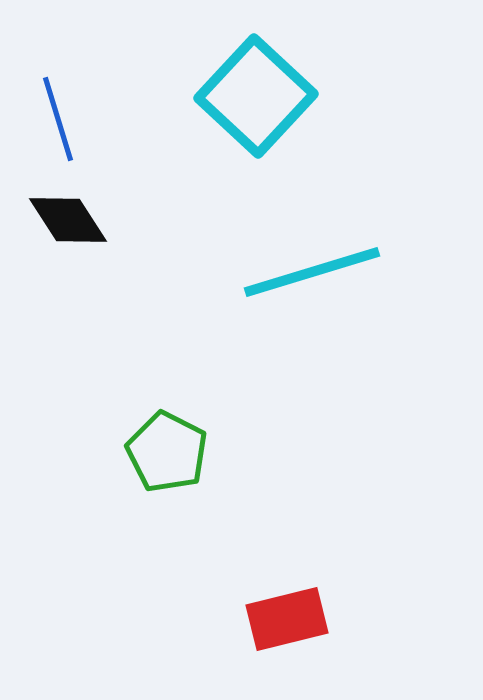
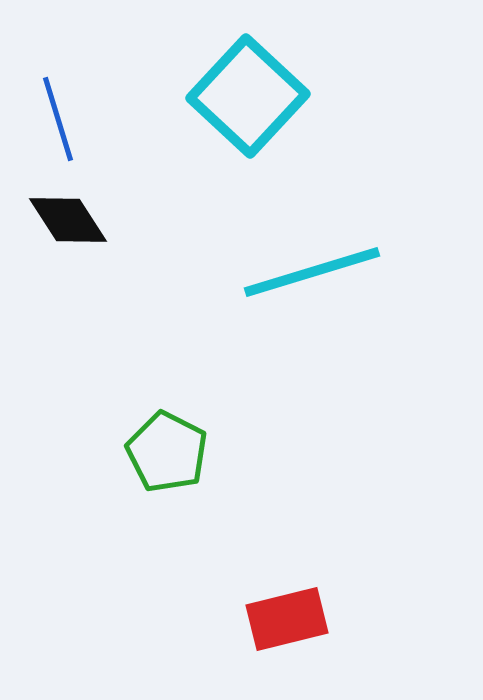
cyan square: moved 8 px left
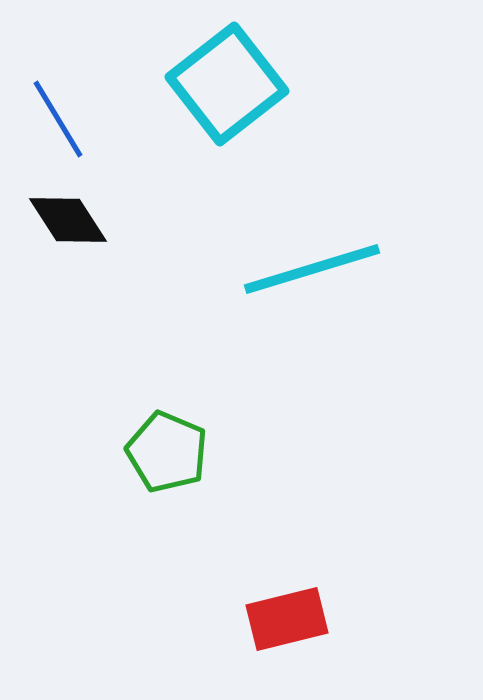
cyan square: moved 21 px left, 12 px up; rotated 9 degrees clockwise
blue line: rotated 14 degrees counterclockwise
cyan line: moved 3 px up
green pentagon: rotated 4 degrees counterclockwise
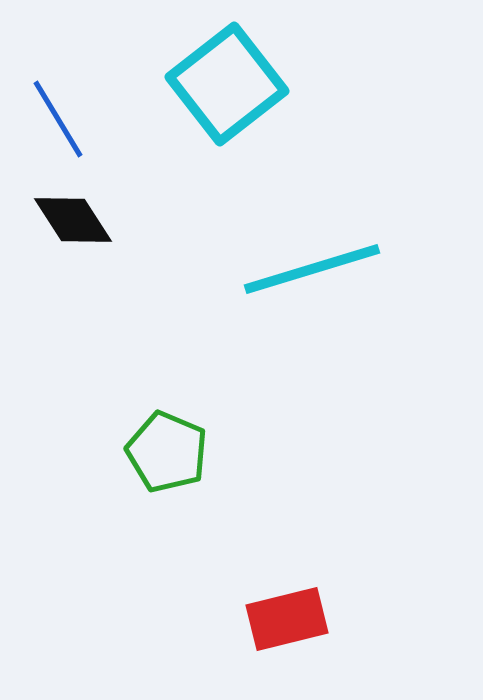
black diamond: moved 5 px right
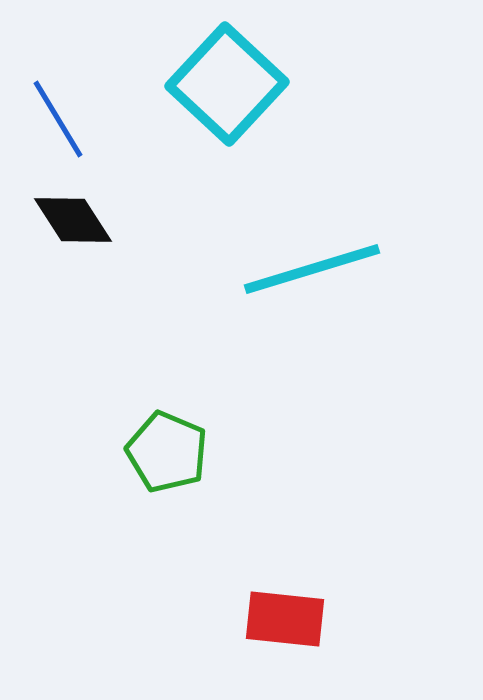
cyan square: rotated 9 degrees counterclockwise
red rectangle: moved 2 px left; rotated 20 degrees clockwise
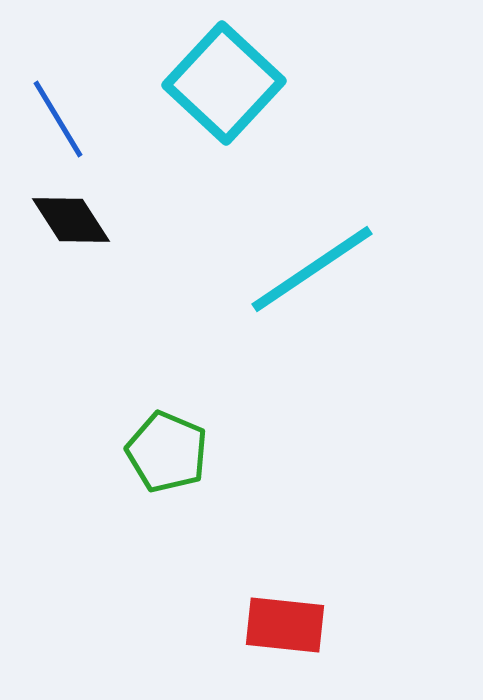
cyan square: moved 3 px left, 1 px up
black diamond: moved 2 px left
cyan line: rotated 17 degrees counterclockwise
red rectangle: moved 6 px down
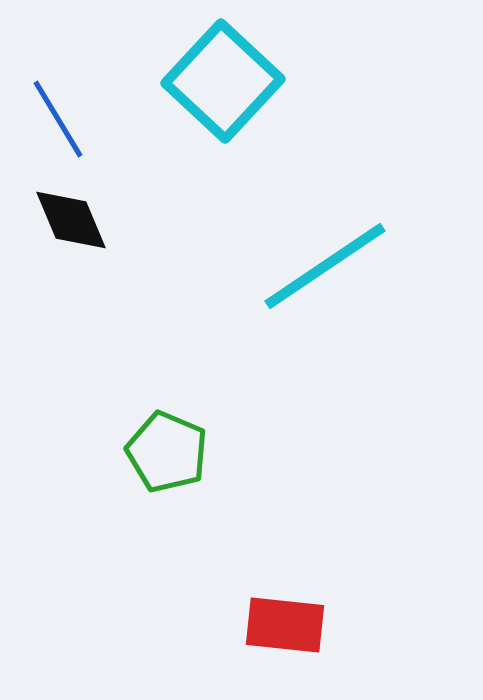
cyan square: moved 1 px left, 2 px up
black diamond: rotated 10 degrees clockwise
cyan line: moved 13 px right, 3 px up
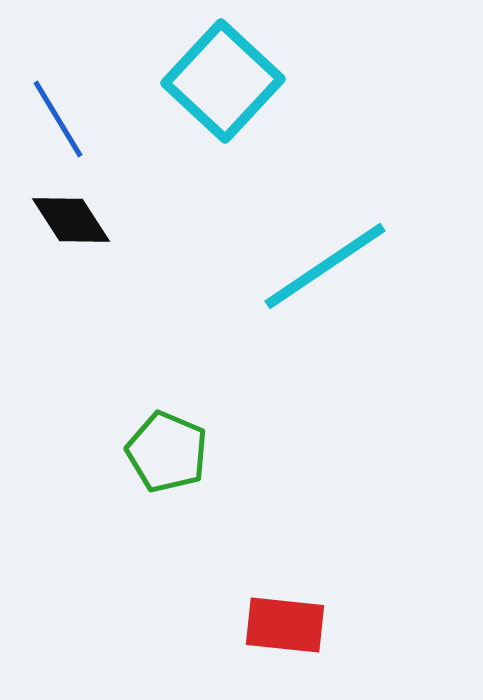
black diamond: rotated 10 degrees counterclockwise
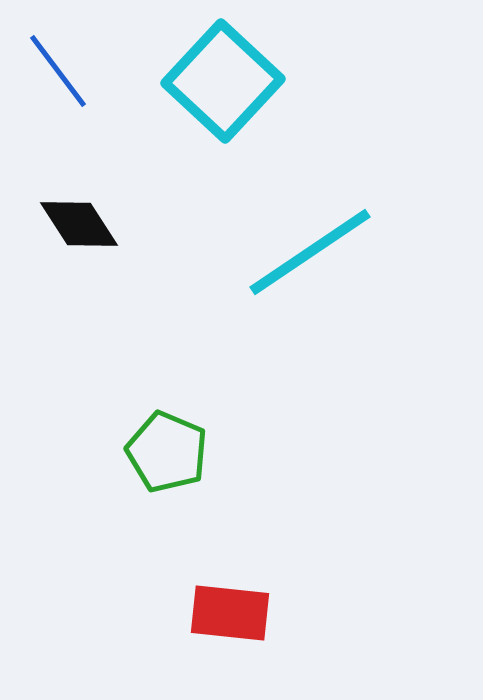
blue line: moved 48 px up; rotated 6 degrees counterclockwise
black diamond: moved 8 px right, 4 px down
cyan line: moved 15 px left, 14 px up
red rectangle: moved 55 px left, 12 px up
